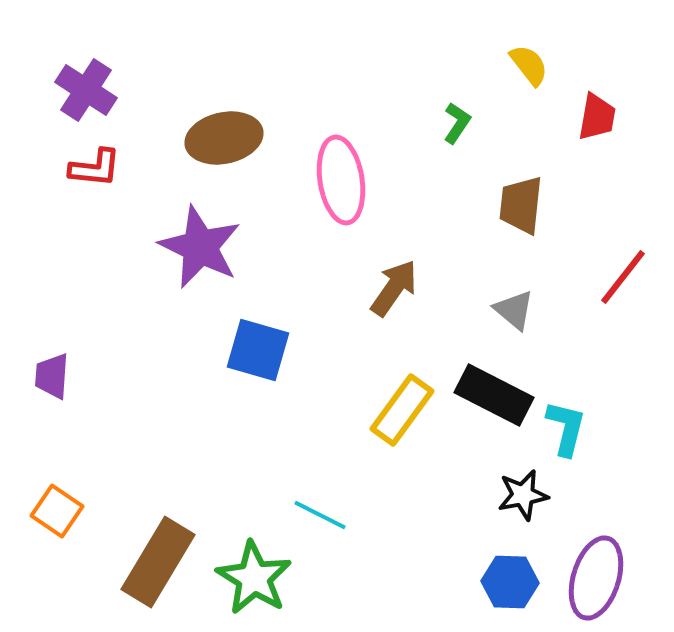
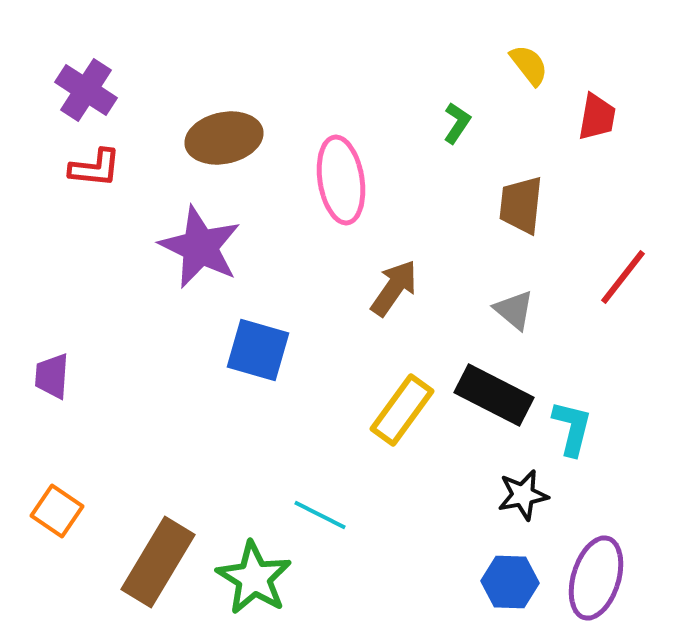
cyan L-shape: moved 6 px right
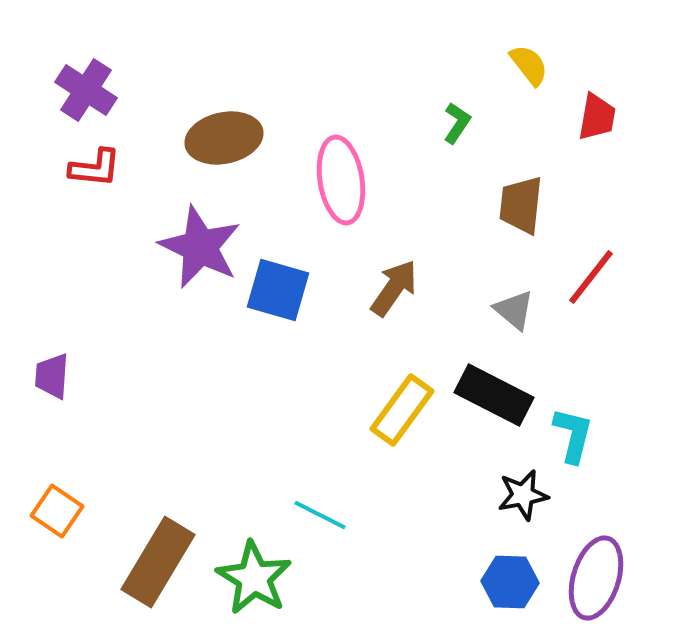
red line: moved 32 px left
blue square: moved 20 px right, 60 px up
cyan L-shape: moved 1 px right, 7 px down
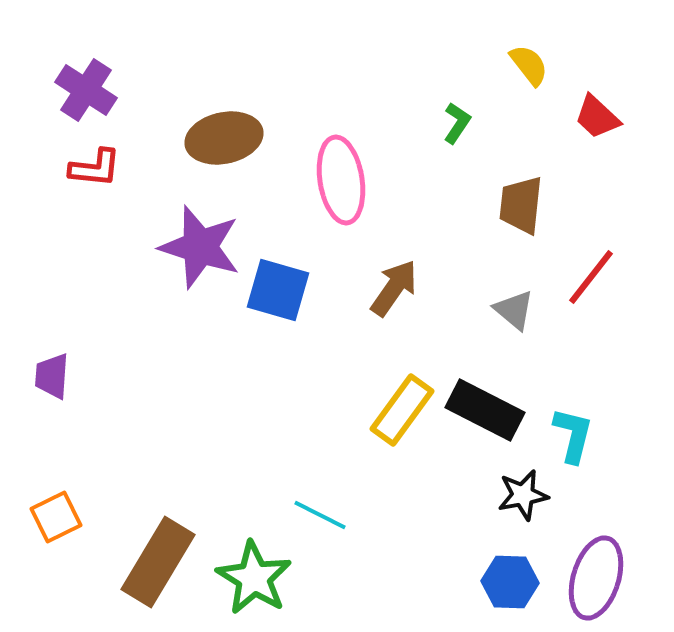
red trapezoid: rotated 123 degrees clockwise
purple star: rotated 8 degrees counterclockwise
black rectangle: moved 9 px left, 15 px down
orange square: moved 1 px left, 6 px down; rotated 30 degrees clockwise
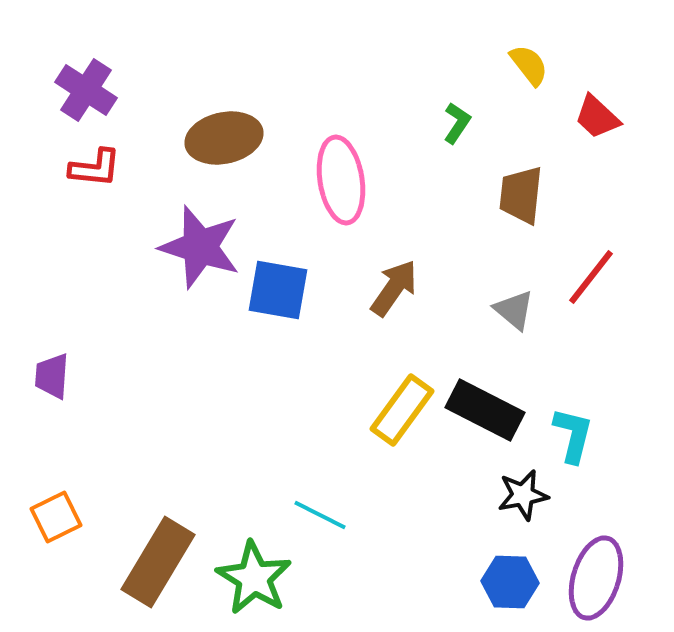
brown trapezoid: moved 10 px up
blue square: rotated 6 degrees counterclockwise
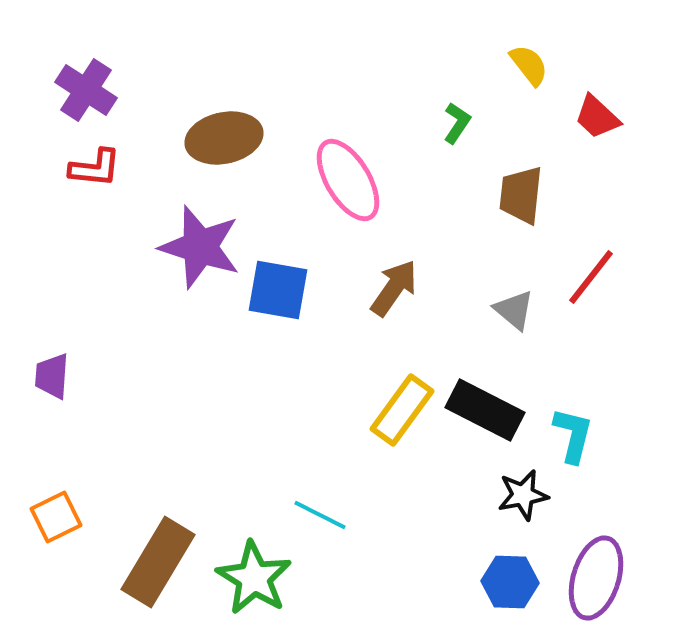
pink ellipse: moved 7 px right; rotated 22 degrees counterclockwise
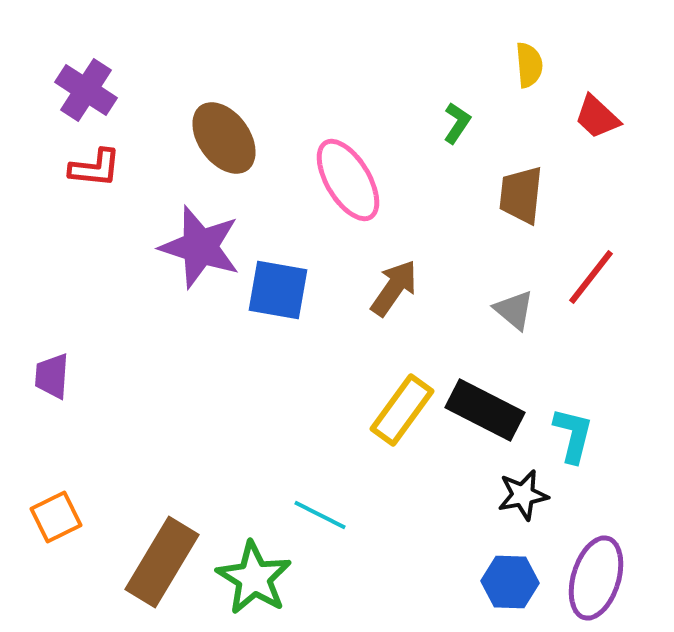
yellow semicircle: rotated 33 degrees clockwise
brown ellipse: rotated 66 degrees clockwise
brown rectangle: moved 4 px right
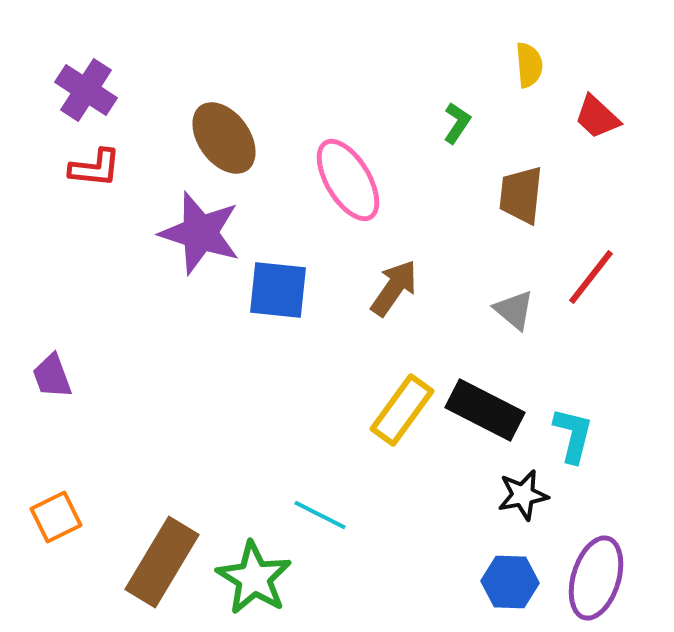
purple star: moved 14 px up
blue square: rotated 4 degrees counterclockwise
purple trapezoid: rotated 24 degrees counterclockwise
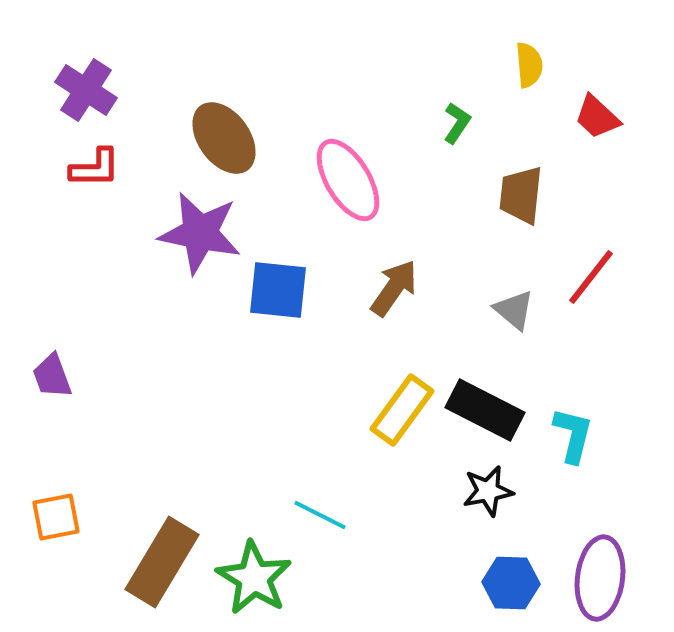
red L-shape: rotated 6 degrees counterclockwise
purple star: rotated 6 degrees counterclockwise
black star: moved 35 px left, 4 px up
orange square: rotated 15 degrees clockwise
purple ellipse: moved 4 px right; rotated 10 degrees counterclockwise
blue hexagon: moved 1 px right, 1 px down
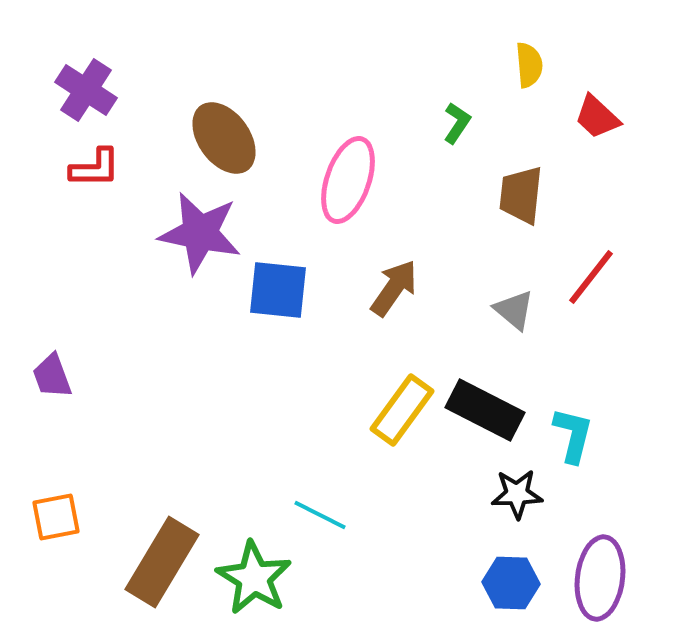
pink ellipse: rotated 50 degrees clockwise
black star: moved 29 px right, 3 px down; rotated 9 degrees clockwise
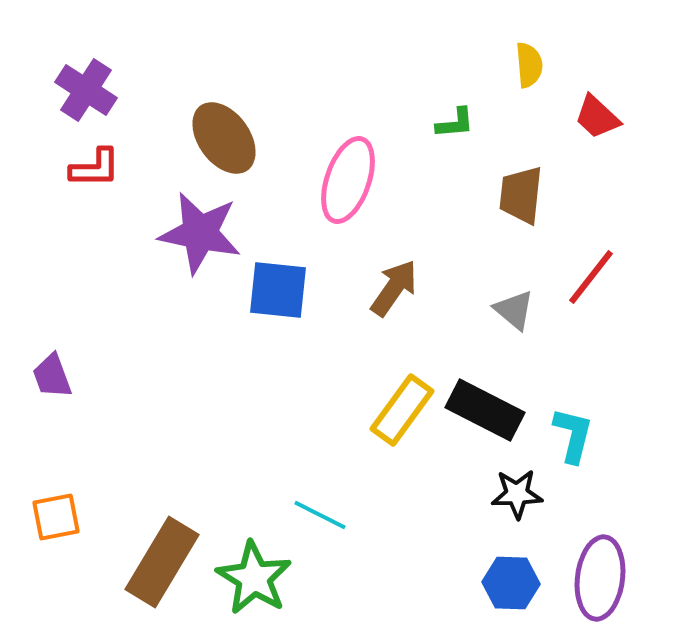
green L-shape: moved 2 px left; rotated 51 degrees clockwise
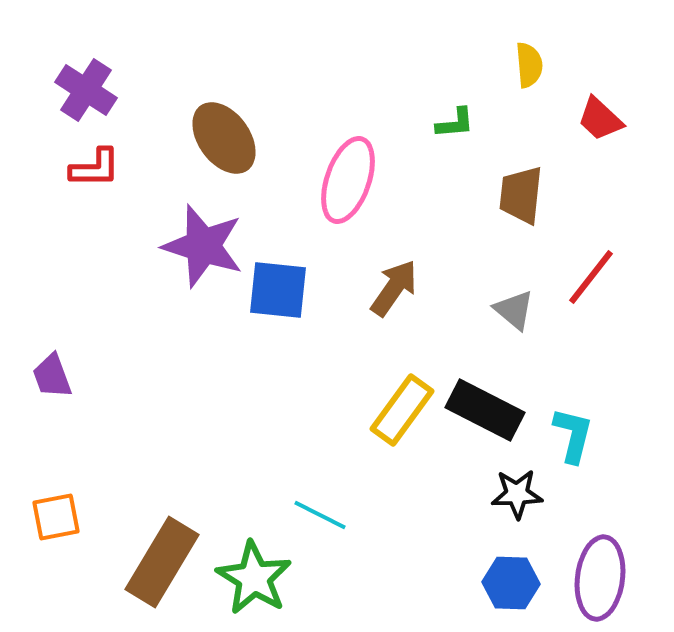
red trapezoid: moved 3 px right, 2 px down
purple star: moved 3 px right, 13 px down; rotated 6 degrees clockwise
